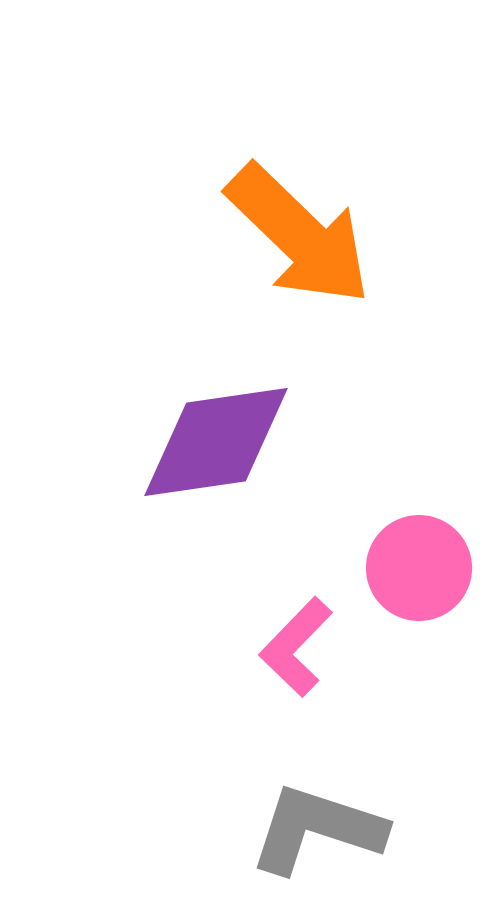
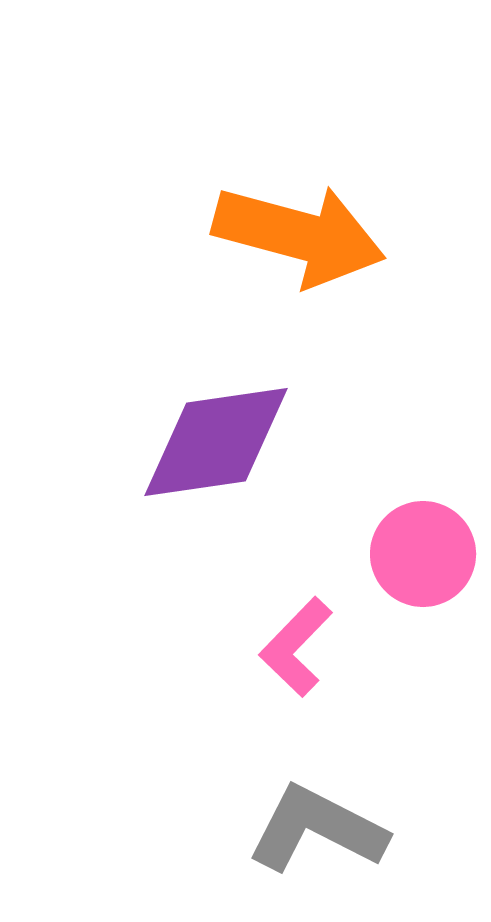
orange arrow: rotated 29 degrees counterclockwise
pink circle: moved 4 px right, 14 px up
gray L-shape: rotated 9 degrees clockwise
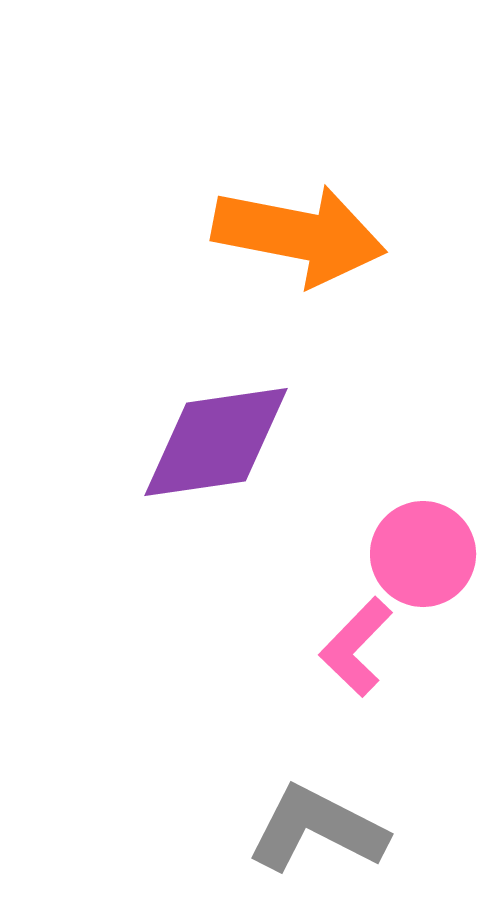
orange arrow: rotated 4 degrees counterclockwise
pink L-shape: moved 60 px right
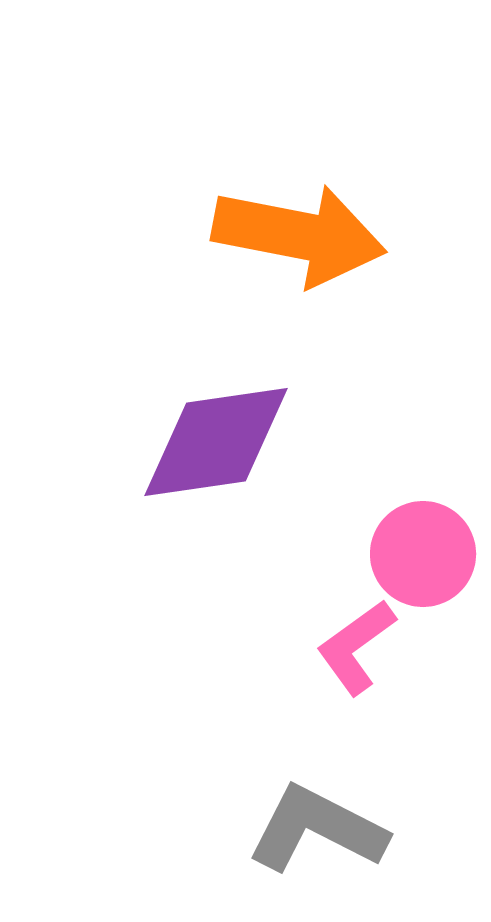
pink L-shape: rotated 10 degrees clockwise
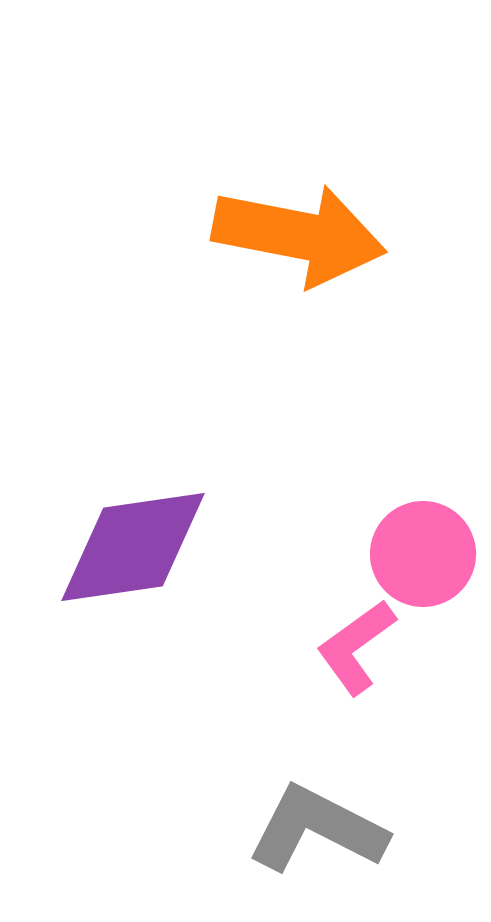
purple diamond: moved 83 px left, 105 px down
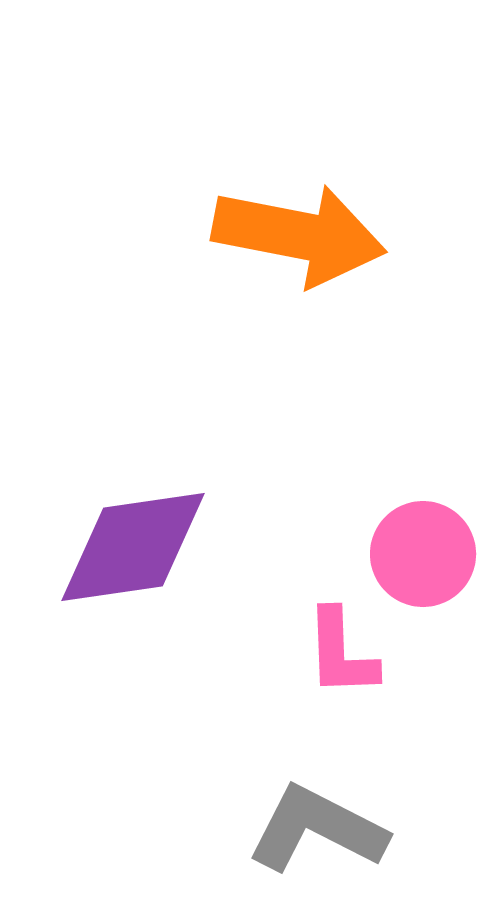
pink L-shape: moved 15 px left, 6 px down; rotated 56 degrees counterclockwise
